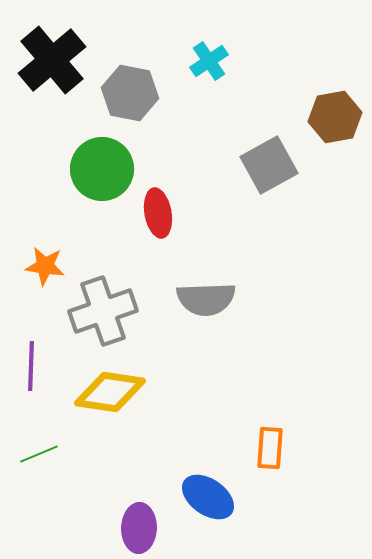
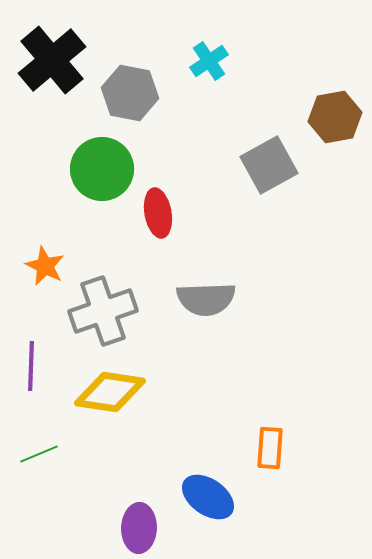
orange star: rotated 18 degrees clockwise
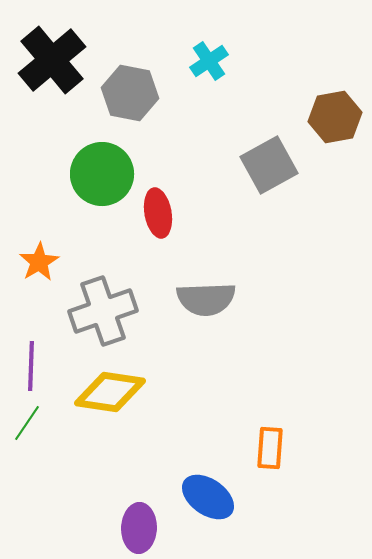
green circle: moved 5 px down
orange star: moved 6 px left, 4 px up; rotated 15 degrees clockwise
green line: moved 12 px left, 31 px up; rotated 33 degrees counterclockwise
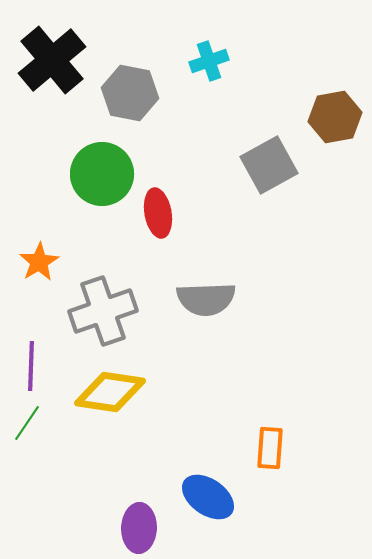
cyan cross: rotated 15 degrees clockwise
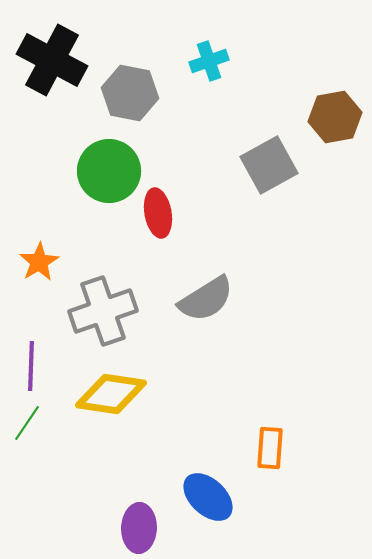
black cross: rotated 22 degrees counterclockwise
green circle: moved 7 px right, 3 px up
gray semicircle: rotated 30 degrees counterclockwise
yellow diamond: moved 1 px right, 2 px down
blue ellipse: rotated 8 degrees clockwise
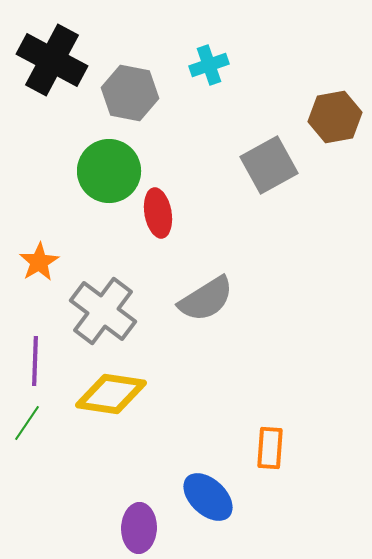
cyan cross: moved 4 px down
gray cross: rotated 34 degrees counterclockwise
purple line: moved 4 px right, 5 px up
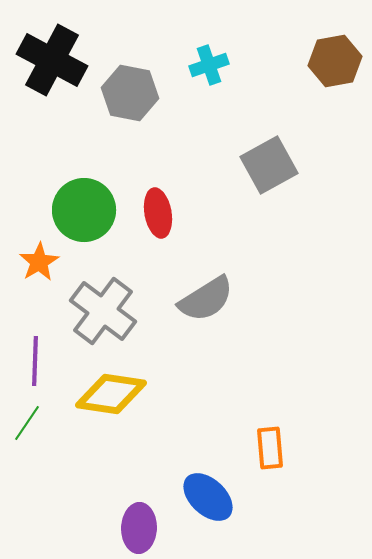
brown hexagon: moved 56 px up
green circle: moved 25 px left, 39 px down
orange rectangle: rotated 9 degrees counterclockwise
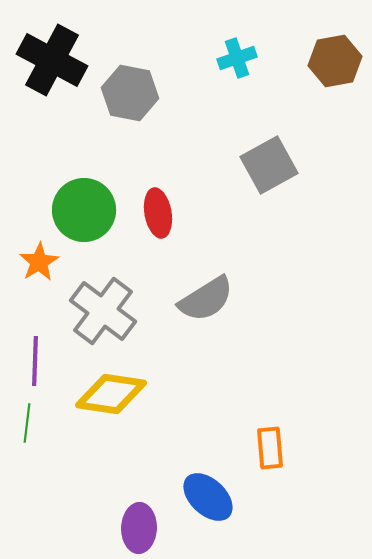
cyan cross: moved 28 px right, 7 px up
green line: rotated 27 degrees counterclockwise
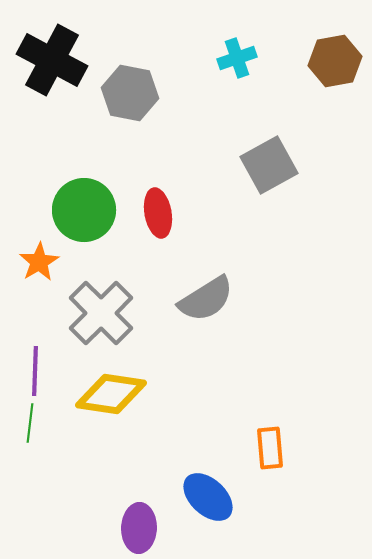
gray cross: moved 2 px left, 2 px down; rotated 8 degrees clockwise
purple line: moved 10 px down
green line: moved 3 px right
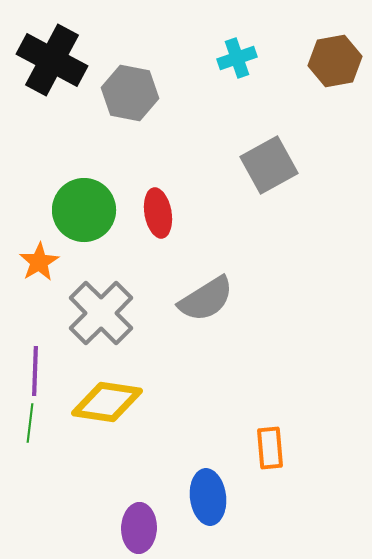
yellow diamond: moved 4 px left, 8 px down
blue ellipse: rotated 40 degrees clockwise
